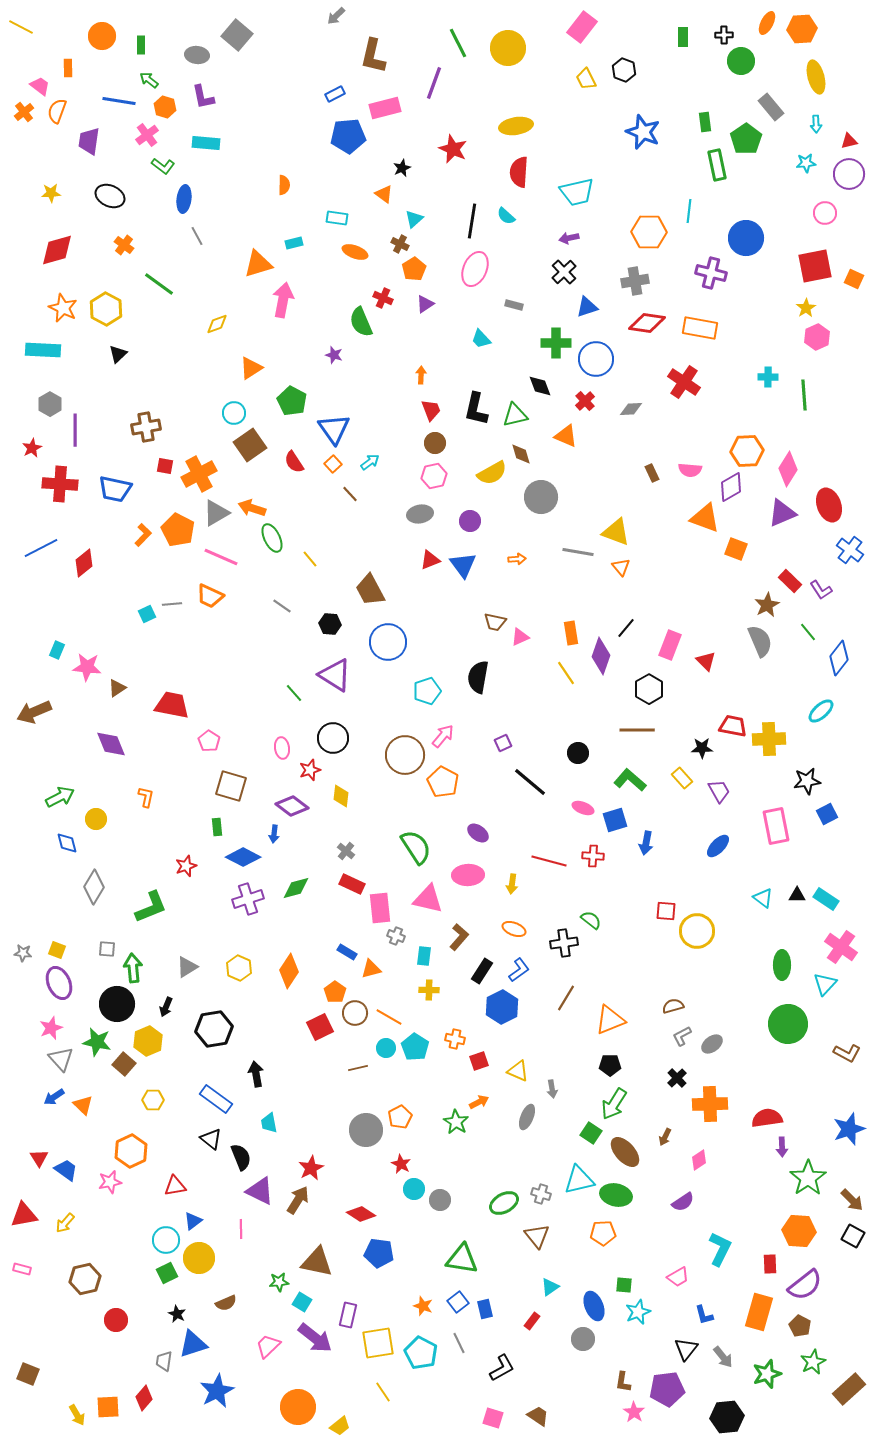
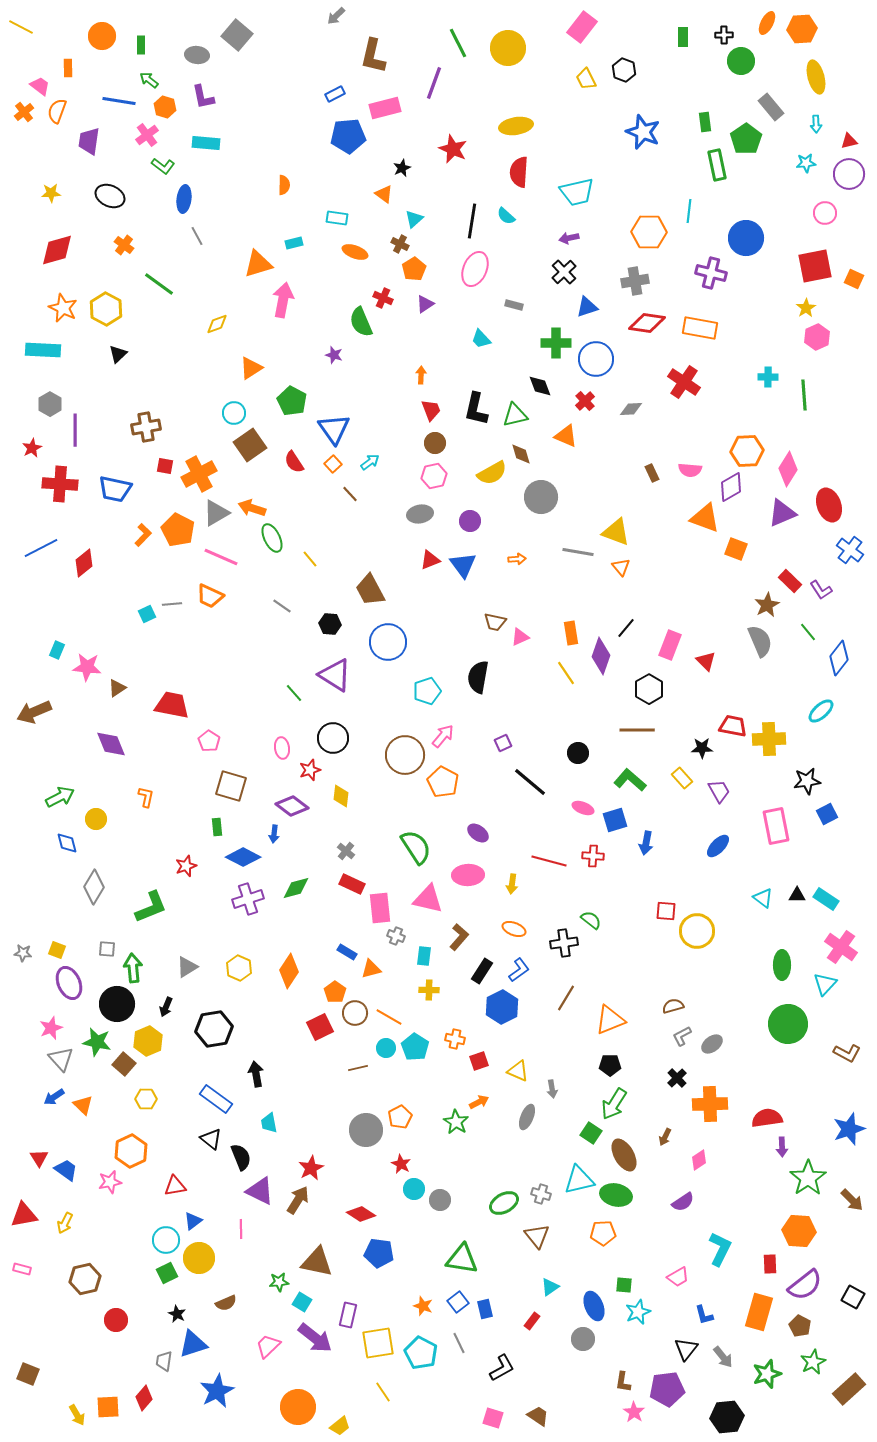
purple ellipse at (59, 983): moved 10 px right
yellow hexagon at (153, 1100): moved 7 px left, 1 px up
brown ellipse at (625, 1152): moved 1 px left, 3 px down; rotated 12 degrees clockwise
yellow arrow at (65, 1223): rotated 15 degrees counterclockwise
black square at (853, 1236): moved 61 px down
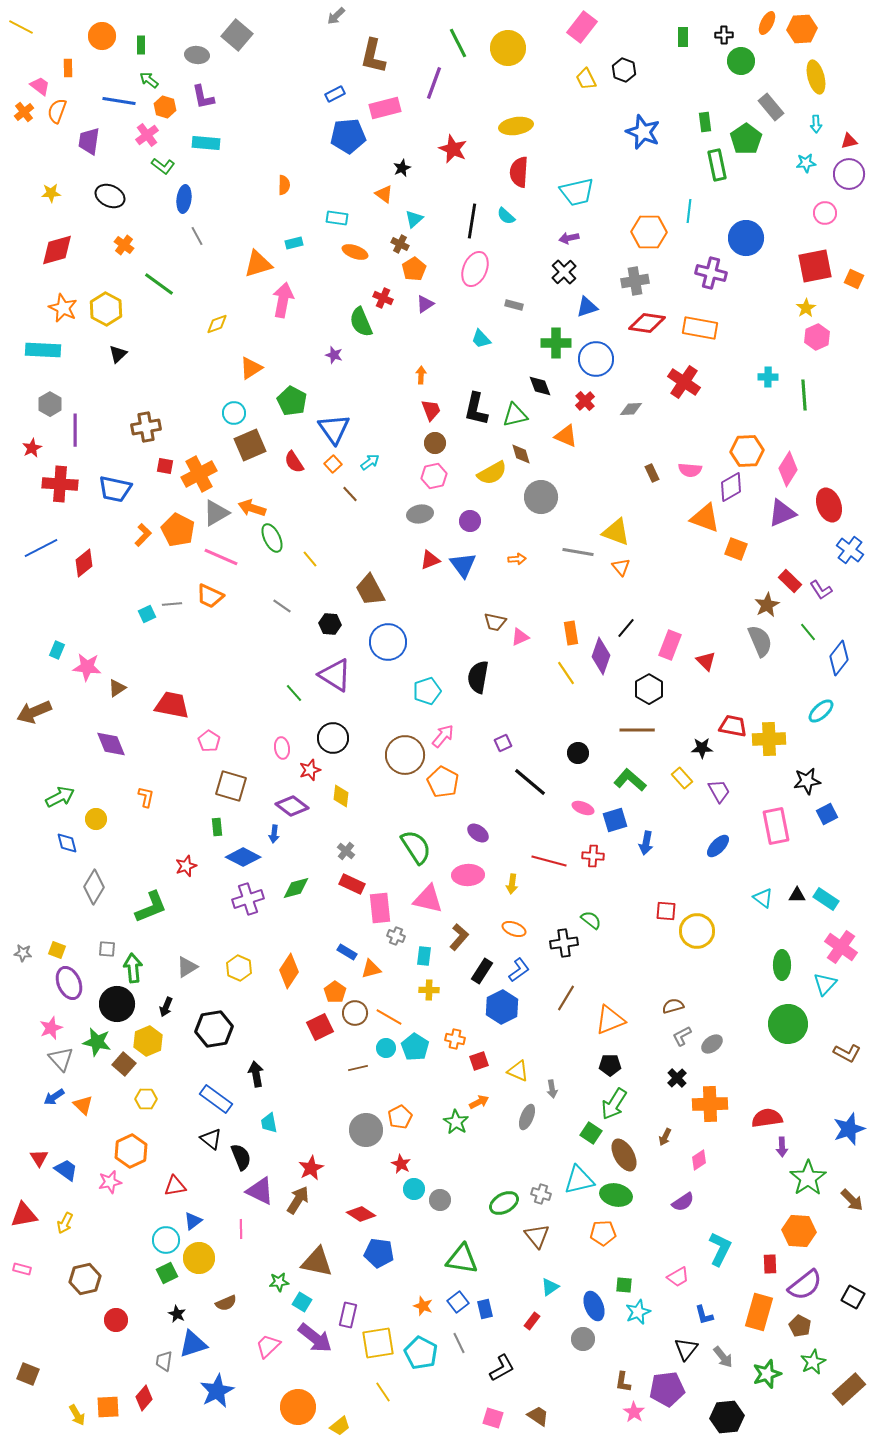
brown square at (250, 445): rotated 12 degrees clockwise
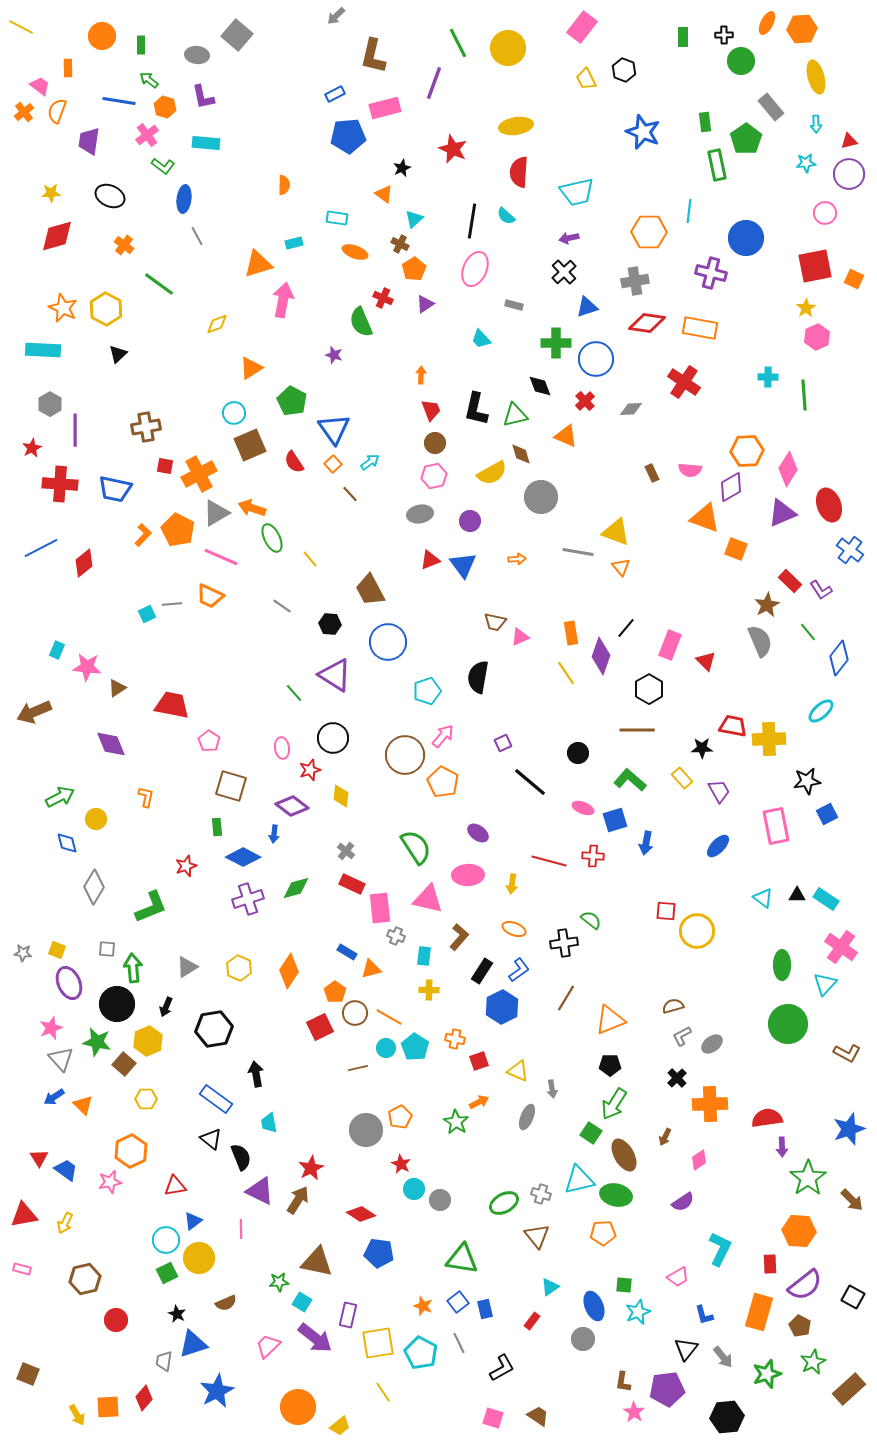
red diamond at (57, 250): moved 14 px up
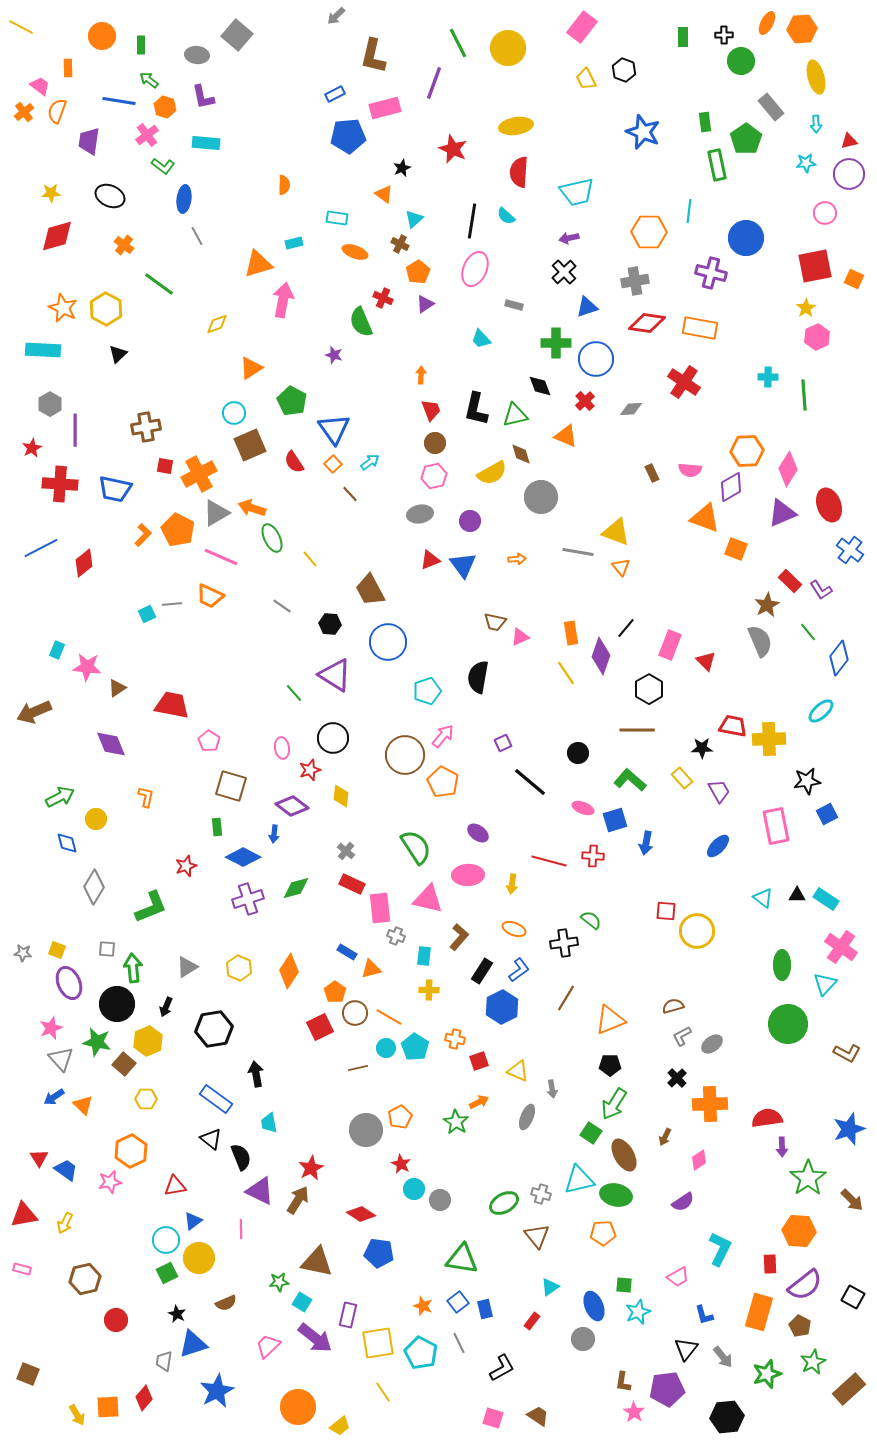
orange pentagon at (414, 269): moved 4 px right, 3 px down
